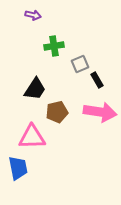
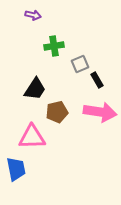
blue trapezoid: moved 2 px left, 1 px down
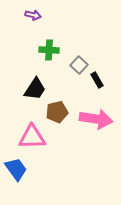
green cross: moved 5 px left, 4 px down; rotated 12 degrees clockwise
gray square: moved 1 px left, 1 px down; rotated 24 degrees counterclockwise
pink arrow: moved 4 px left, 7 px down
blue trapezoid: rotated 25 degrees counterclockwise
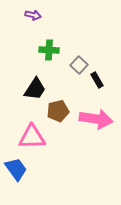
brown pentagon: moved 1 px right, 1 px up
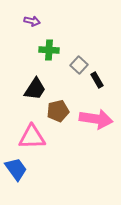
purple arrow: moved 1 px left, 6 px down
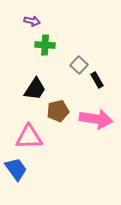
green cross: moved 4 px left, 5 px up
pink triangle: moved 3 px left
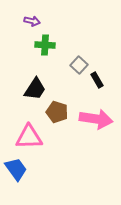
brown pentagon: moved 1 px left, 1 px down; rotated 30 degrees clockwise
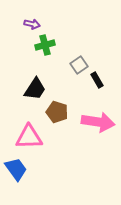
purple arrow: moved 3 px down
green cross: rotated 18 degrees counterclockwise
gray square: rotated 12 degrees clockwise
pink arrow: moved 2 px right, 3 px down
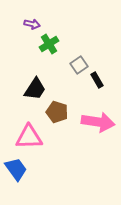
green cross: moved 4 px right, 1 px up; rotated 18 degrees counterclockwise
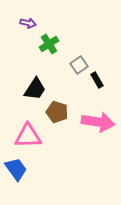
purple arrow: moved 4 px left, 1 px up
pink triangle: moved 1 px left, 1 px up
